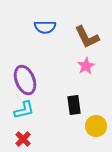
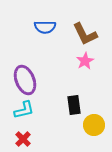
brown L-shape: moved 2 px left, 3 px up
pink star: moved 1 px left, 5 px up
yellow circle: moved 2 px left, 1 px up
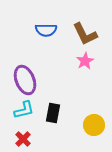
blue semicircle: moved 1 px right, 3 px down
black rectangle: moved 21 px left, 8 px down; rotated 18 degrees clockwise
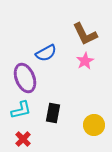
blue semicircle: moved 23 px down; rotated 30 degrees counterclockwise
purple ellipse: moved 2 px up
cyan L-shape: moved 3 px left
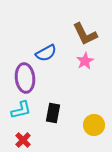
purple ellipse: rotated 16 degrees clockwise
red cross: moved 1 px down
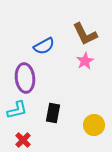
blue semicircle: moved 2 px left, 7 px up
cyan L-shape: moved 4 px left
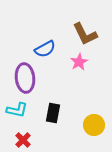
blue semicircle: moved 1 px right, 3 px down
pink star: moved 6 px left, 1 px down
cyan L-shape: rotated 25 degrees clockwise
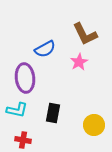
red cross: rotated 35 degrees counterclockwise
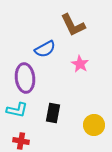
brown L-shape: moved 12 px left, 9 px up
pink star: moved 1 px right, 2 px down; rotated 12 degrees counterclockwise
red cross: moved 2 px left, 1 px down
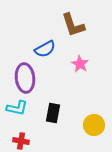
brown L-shape: rotated 8 degrees clockwise
cyan L-shape: moved 2 px up
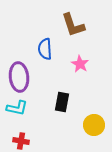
blue semicircle: rotated 115 degrees clockwise
purple ellipse: moved 6 px left, 1 px up
black rectangle: moved 9 px right, 11 px up
